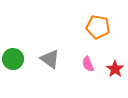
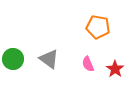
gray triangle: moved 1 px left
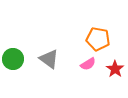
orange pentagon: moved 12 px down
pink semicircle: rotated 98 degrees counterclockwise
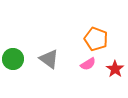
orange pentagon: moved 2 px left; rotated 10 degrees clockwise
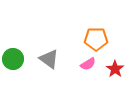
orange pentagon: rotated 20 degrees counterclockwise
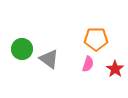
green circle: moved 9 px right, 10 px up
pink semicircle: rotated 42 degrees counterclockwise
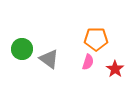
pink semicircle: moved 2 px up
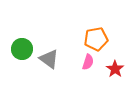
orange pentagon: rotated 10 degrees counterclockwise
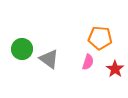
orange pentagon: moved 4 px right, 1 px up; rotated 15 degrees clockwise
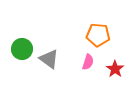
orange pentagon: moved 2 px left, 3 px up
